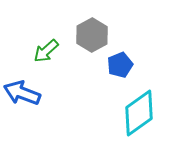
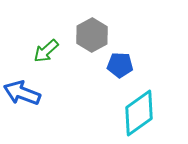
blue pentagon: rotated 25 degrees clockwise
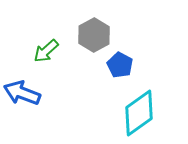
gray hexagon: moved 2 px right
blue pentagon: rotated 25 degrees clockwise
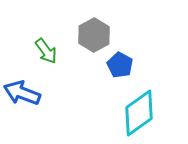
green arrow: rotated 84 degrees counterclockwise
